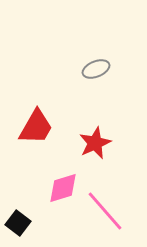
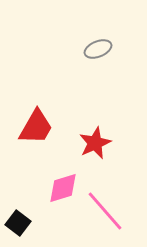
gray ellipse: moved 2 px right, 20 px up
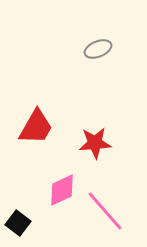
red star: rotated 20 degrees clockwise
pink diamond: moved 1 px left, 2 px down; rotated 8 degrees counterclockwise
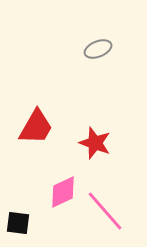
red star: rotated 24 degrees clockwise
pink diamond: moved 1 px right, 2 px down
black square: rotated 30 degrees counterclockwise
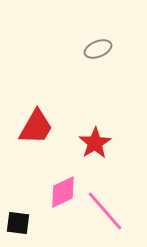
red star: rotated 20 degrees clockwise
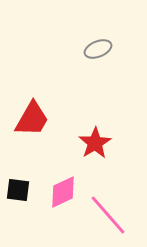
red trapezoid: moved 4 px left, 8 px up
pink line: moved 3 px right, 4 px down
black square: moved 33 px up
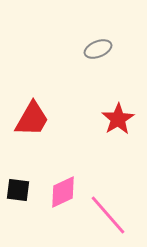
red star: moved 23 px right, 24 px up
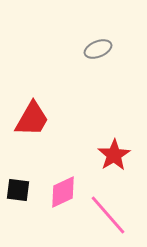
red star: moved 4 px left, 36 px down
